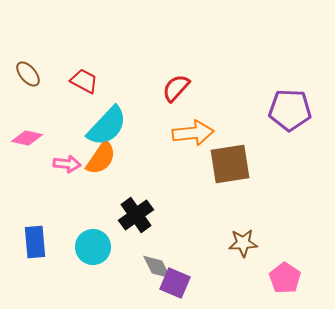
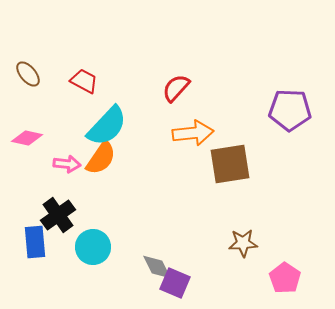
black cross: moved 78 px left
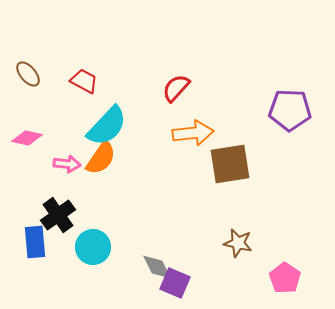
brown star: moved 5 px left; rotated 16 degrees clockwise
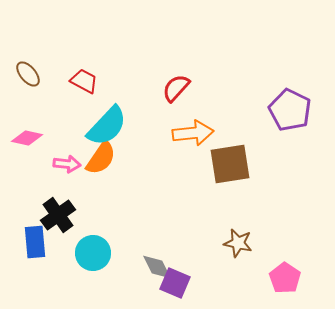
purple pentagon: rotated 24 degrees clockwise
cyan circle: moved 6 px down
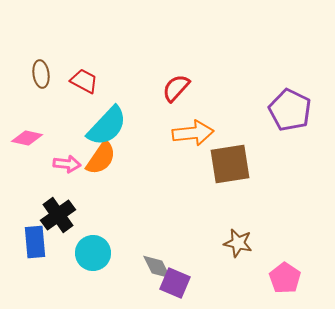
brown ellipse: moved 13 px right; rotated 32 degrees clockwise
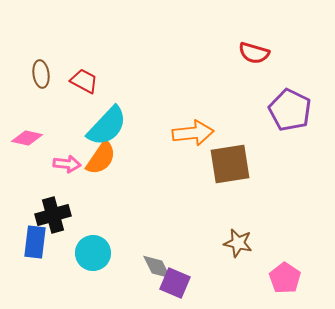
red semicircle: moved 78 px right, 35 px up; rotated 116 degrees counterclockwise
black cross: moved 5 px left; rotated 20 degrees clockwise
blue rectangle: rotated 12 degrees clockwise
